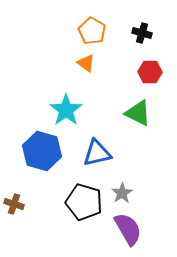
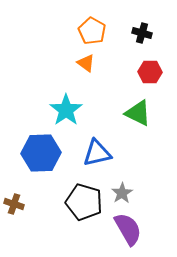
blue hexagon: moved 1 px left, 2 px down; rotated 18 degrees counterclockwise
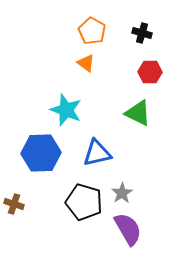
cyan star: rotated 16 degrees counterclockwise
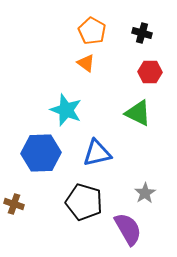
gray star: moved 23 px right
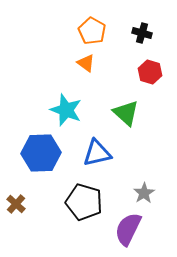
red hexagon: rotated 15 degrees clockwise
green triangle: moved 12 px left; rotated 16 degrees clockwise
gray star: moved 1 px left
brown cross: moved 2 px right; rotated 24 degrees clockwise
purple semicircle: rotated 124 degrees counterclockwise
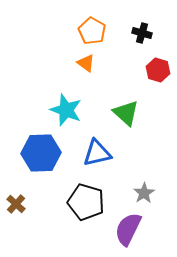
red hexagon: moved 8 px right, 2 px up
black pentagon: moved 2 px right
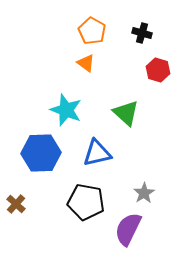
black pentagon: rotated 6 degrees counterclockwise
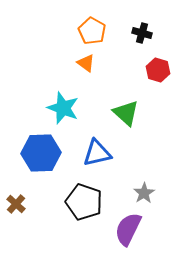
cyan star: moved 3 px left, 2 px up
black pentagon: moved 2 px left; rotated 9 degrees clockwise
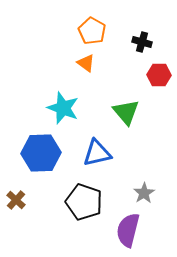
black cross: moved 9 px down
red hexagon: moved 1 px right, 5 px down; rotated 15 degrees counterclockwise
green triangle: moved 1 px up; rotated 8 degrees clockwise
brown cross: moved 4 px up
purple semicircle: moved 1 px down; rotated 12 degrees counterclockwise
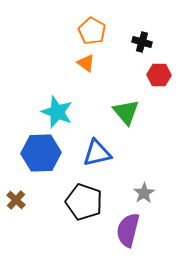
cyan star: moved 6 px left, 4 px down
